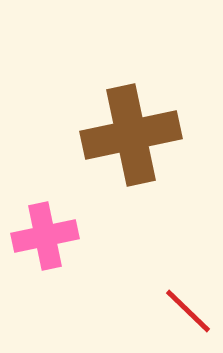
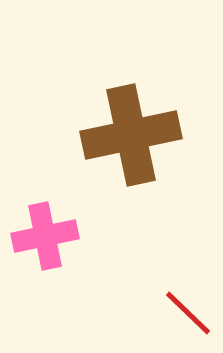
red line: moved 2 px down
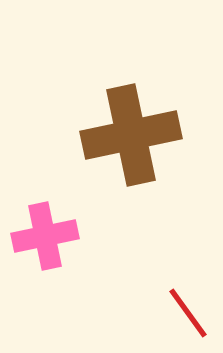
red line: rotated 10 degrees clockwise
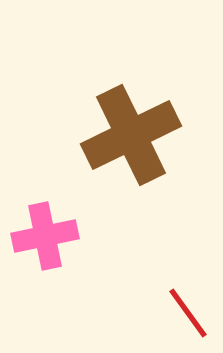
brown cross: rotated 14 degrees counterclockwise
